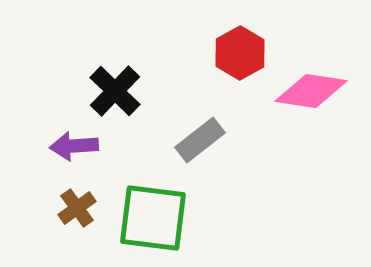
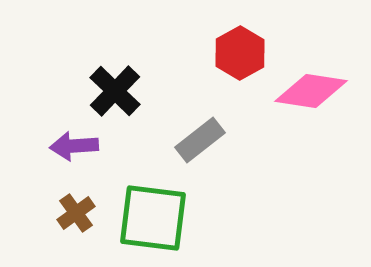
brown cross: moved 1 px left, 5 px down
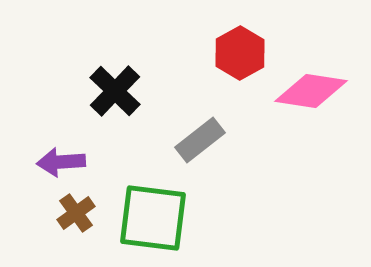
purple arrow: moved 13 px left, 16 px down
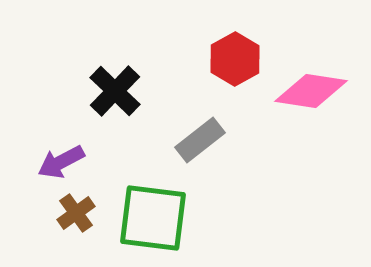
red hexagon: moved 5 px left, 6 px down
purple arrow: rotated 24 degrees counterclockwise
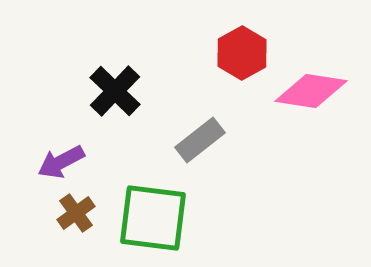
red hexagon: moved 7 px right, 6 px up
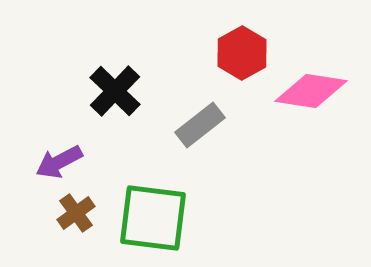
gray rectangle: moved 15 px up
purple arrow: moved 2 px left
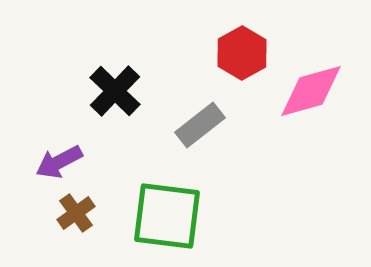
pink diamond: rotated 24 degrees counterclockwise
green square: moved 14 px right, 2 px up
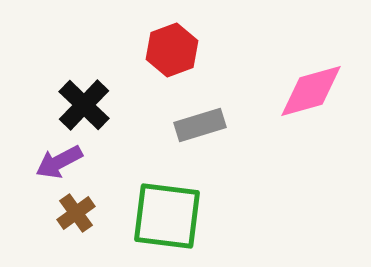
red hexagon: moved 70 px left, 3 px up; rotated 9 degrees clockwise
black cross: moved 31 px left, 14 px down
gray rectangle: rotated 21 degrees clockwise
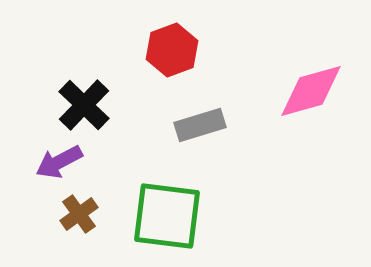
brown cross: moved 3 px right, 1 px down
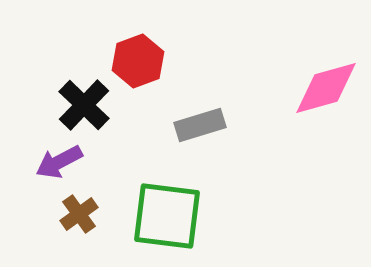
red hexagon: moved 34 px left, 11 px down
pink diamond: moved 15 px right, 3 px up
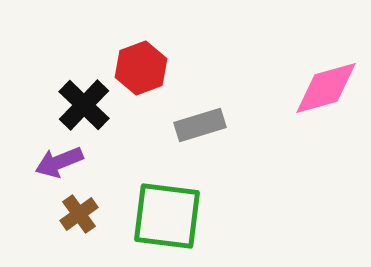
red hexagon: moved 3 px right, 7 px down
purple arrow: rotated 6 degrees clockwise
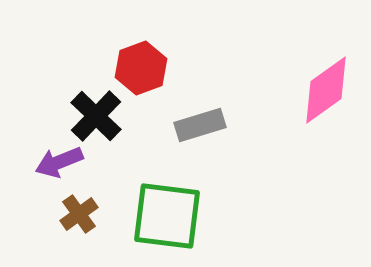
pink diamond: moved 2 px down; rotated 20 degrees counterclockwise
black cross: moved 12 px right, 11 px down
